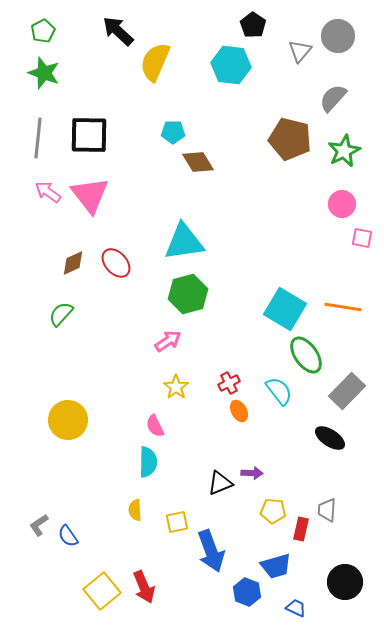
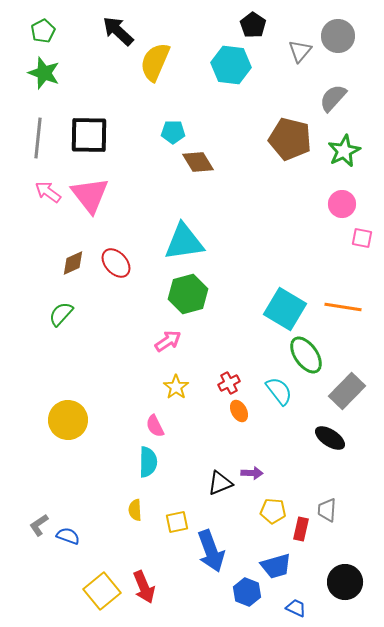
blue semicircle at (68, 536): rotated 145 degrees clockwise
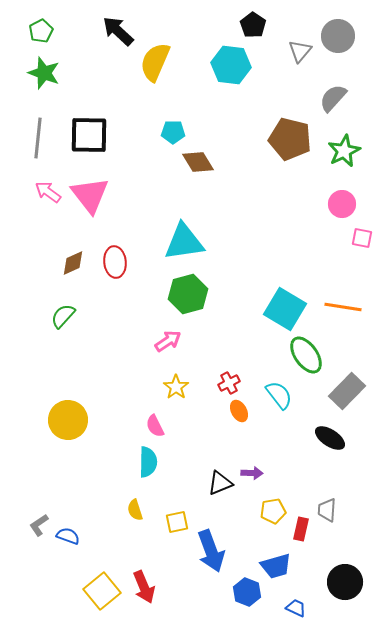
green pentagon at (43, 31): moved 2 px left
red ellipse at (116, 263): moved 1 px left, 1 px up; rotated 36 degrees clockwise
green semicircle at (61, 314): moved 2 px right, 2 px down
cyan semicircle at (279, 391): moved 4 px down
yellow semicircle at (135, 510): rotated 15 degrees counterclockwise
yellow pentagon at (273, 511): rotated 15 degrees counterclockwise
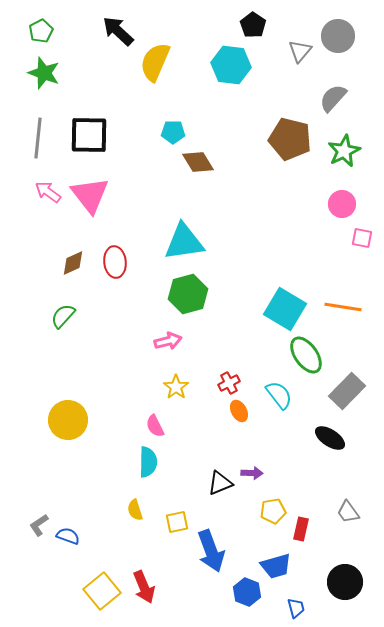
pink arrow at (168, 341): rotated 20 degrees clockwise
gray trapezoid at (327, 510): moved 21 px right, 2 px down; rotated 40 degrees counterclockwise
blue trapezoid at (296, 608): rotated 50 degrees clockwise
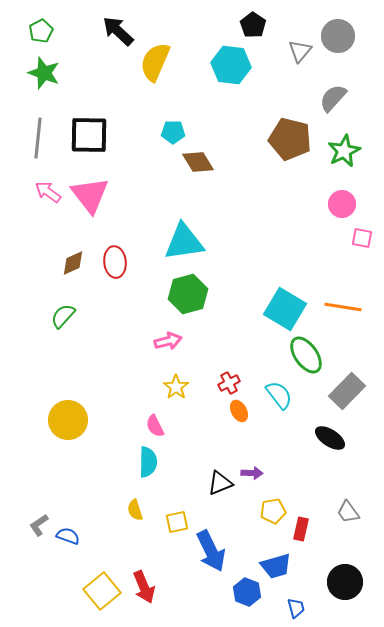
blue arrow at (211, 551): rotated 6 degrees counterclockwise
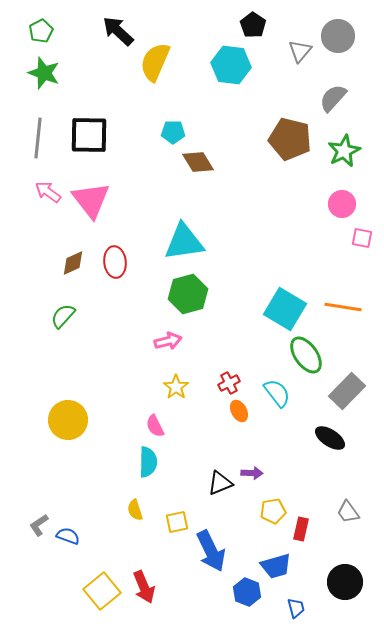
pink triangle at (90, 195): moved 1 px right, 5 px down
cyan semicircle at (279, 395): moved 2 px left, 2 px up
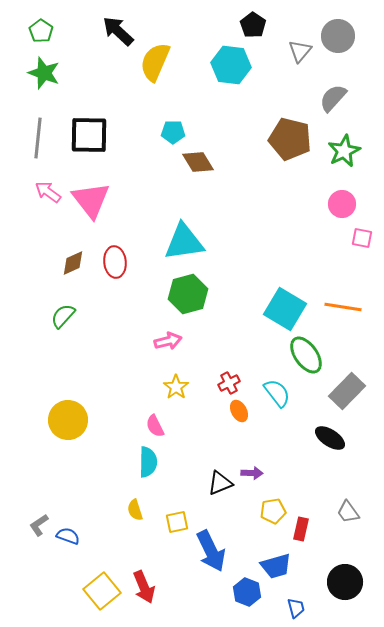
green pentagon at (41, 31): rotated 10 degrees counterclockwise
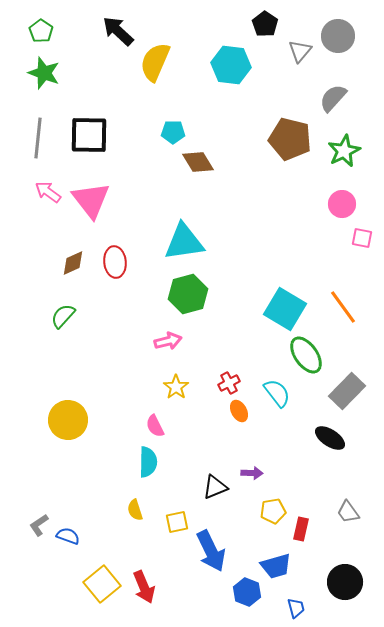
black pentagon at (253, 25): moved 12 px right, 1 px up
orange line at (343, 307): rotated 45 degrees clockwise
black triangle at (220, 483): moved 5 px left, 4 px down
yellow square at (102, 591): moved 7 px up
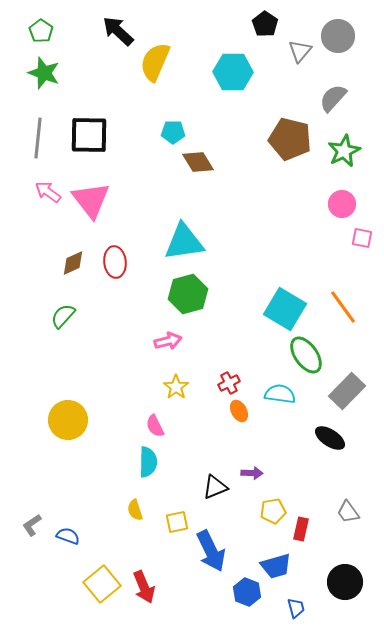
cyan hexagon at (231, 65): moved 2 px right, 7 px down; rotated 6 degrees counterclockwise
cyan semicircle at (277, 393): moved 3 px right, 1 px down; rotated 44 degrees counterclockwise
gray L-shape at (39, 525): moved 7 px left
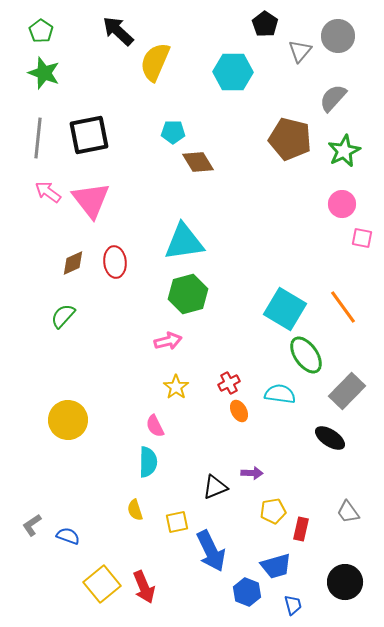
black square at (89, 135): rotated 12 degrees counterclockwise
blue trapezoid at (296, 608): moved 3 px left, 3 px up
